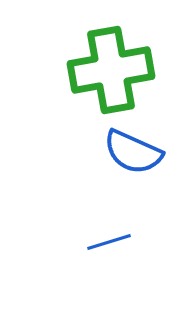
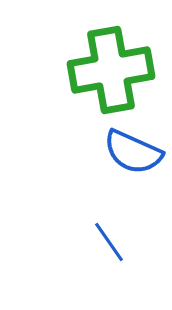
blue line: rotated 72 degrees clockwise
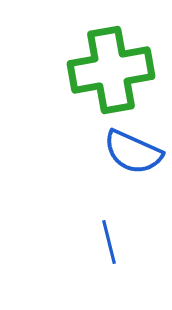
blue line: rotated 21 degrees clockwise
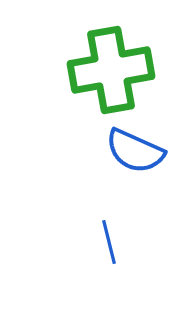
blue semicircle: moved 2 px right, 1 px up
